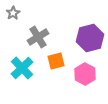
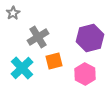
orange square: moved 2 px left
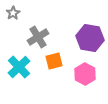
purple hexagon: rotated 24 degrees clockwise
cyan cross: moved 3 px left, 1 px up
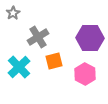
purple hexagon: rotated 8 degrees counterclockwise
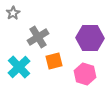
pink hexagon: rotated 10 degrees counterclockwise
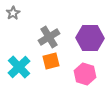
gray cross: moved 11 px right
orange square: moved 3 px left
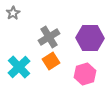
orange square: rotated 18 degrees counterclockwise
pink hexagon: rotated 25 degrees clockwise
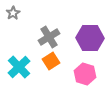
pink hexagon: rotated 25 degrees counterclockwise
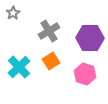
gray cross: moved 6 px up
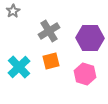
gray star: moved 2 px up
orange square: rotated 18 degrees clockwise
